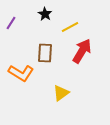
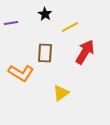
purple line: rotated 48 degrees clockwise
red arrow: moved 3 px right, 1 px down
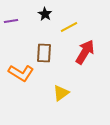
purple line: moved 2 px up
yellow line: moved 1 px left
brown rectangle: moved 1 px left
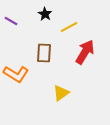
purple line: rotated 40 degrees clockwise
orange L-shape: moved 5 px left, 1 px down
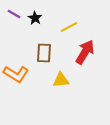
black star: moved 10 px left, 4 px down
purple line: moved 3 px right, 7 px up
yellow triangle: moved 13 px up; rotated 30 degrees clockwise
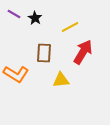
yellow line: moved 1 px right
red arrow: moved 2 px left
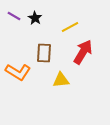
purple line: moved 2 px down
orange L-shape: moved 2 px right, 2 px up
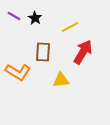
brown rectangle: moved 1 px left, 1 px up
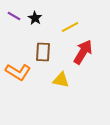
yellow triangle: rotated 18 degrees clockwise
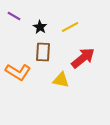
black star: moved 5 px right, 9 px down
red arrow: moved 6 px down; rotated 20 degrees clockwise
